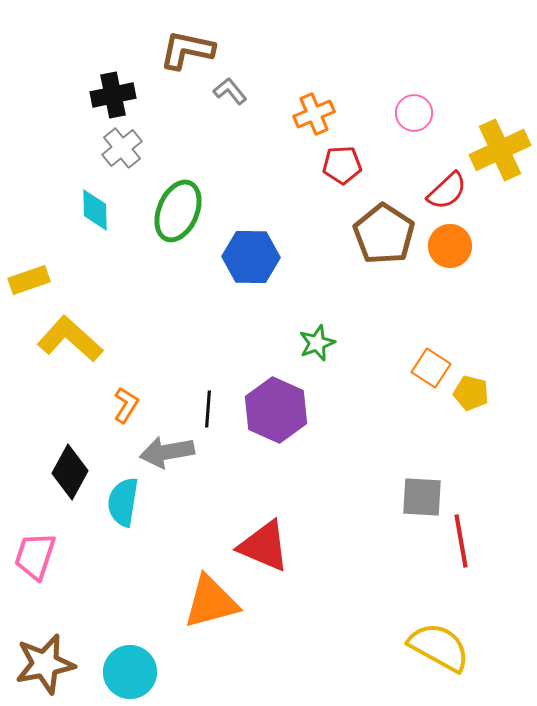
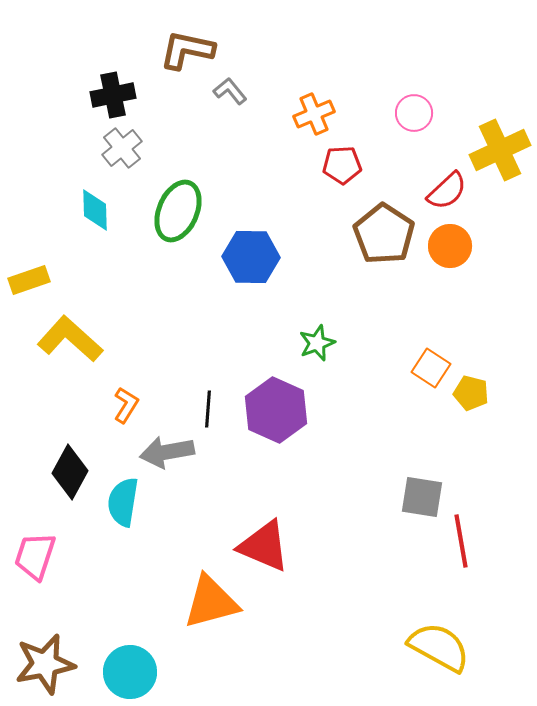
gray square: rotated 6 degrees clockwise
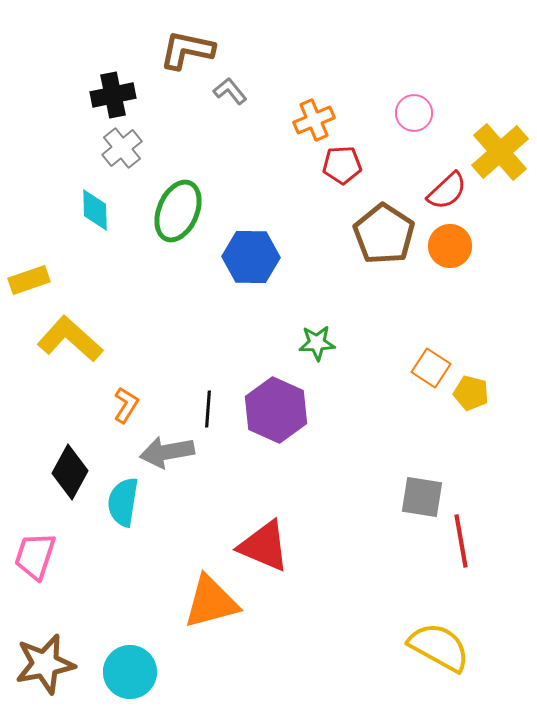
orange cross: moved 6 px down
yellow cross: moved 2 px down; rotated 16 degrees counterclockwise
green star: rotated 18 degrees clockwise
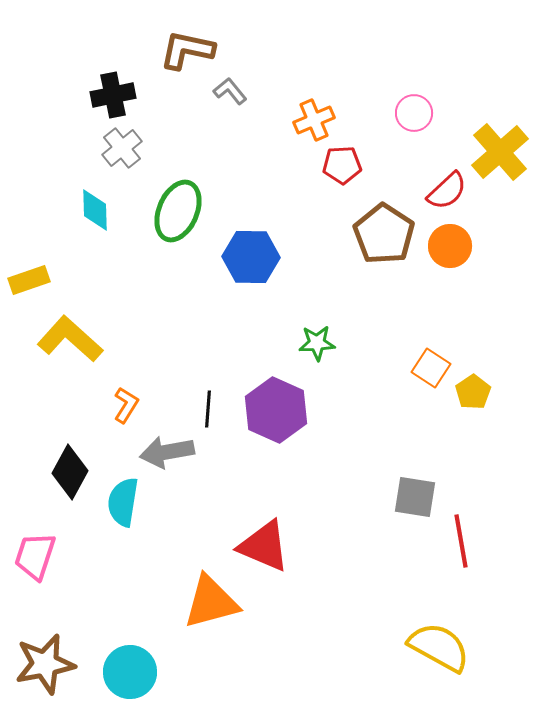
yellow pentagon: moved 2 px right, 1 px up; rotated 24 degrees clockwise
gray square: moved 7 px left
